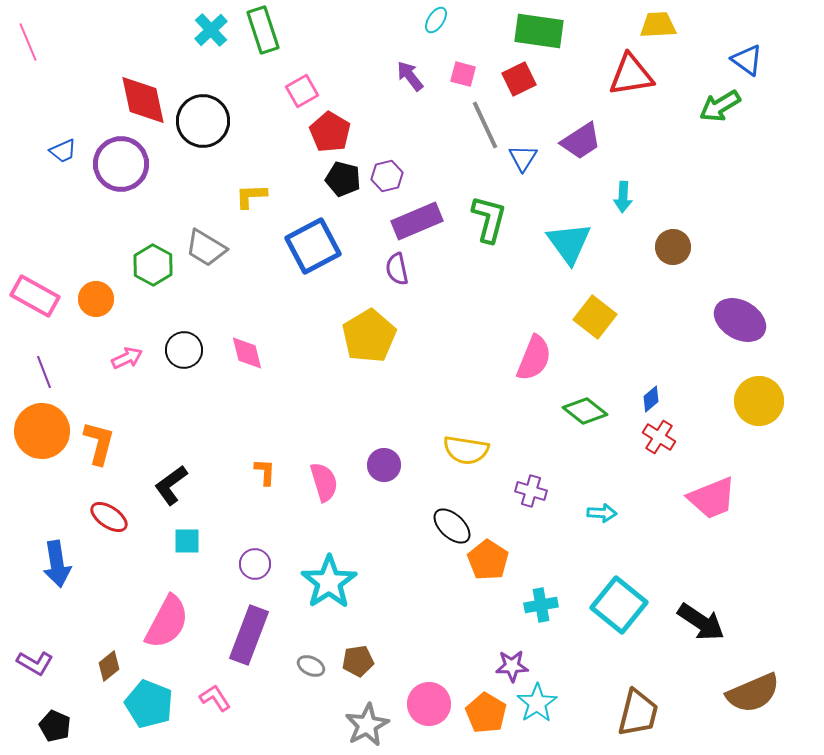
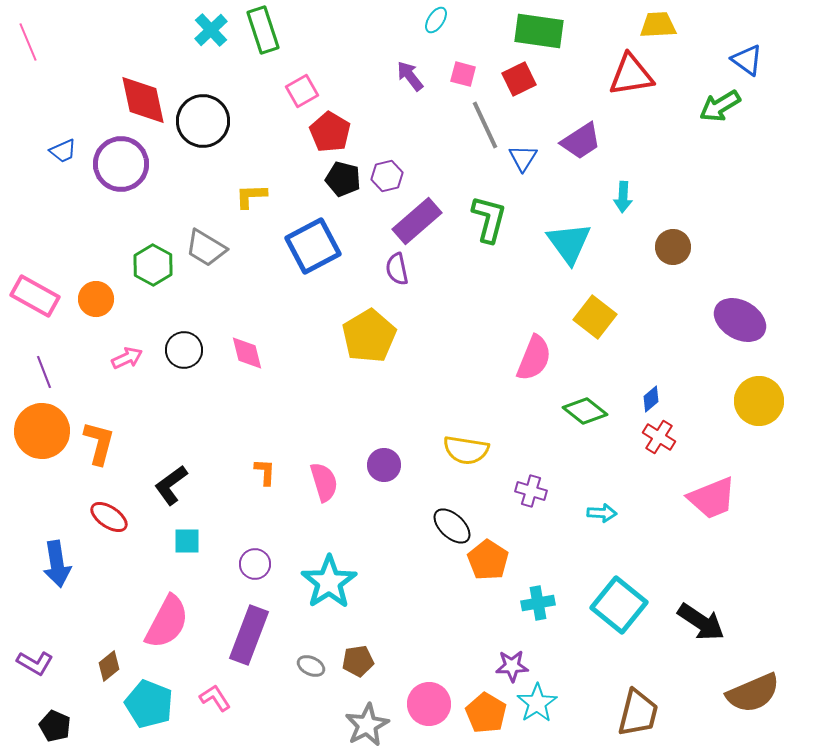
purple rectangle at (417, 221): rotated 18 degrees counterclockwise
cyan cross at (541, 605): moved 3 px left, 2 px up
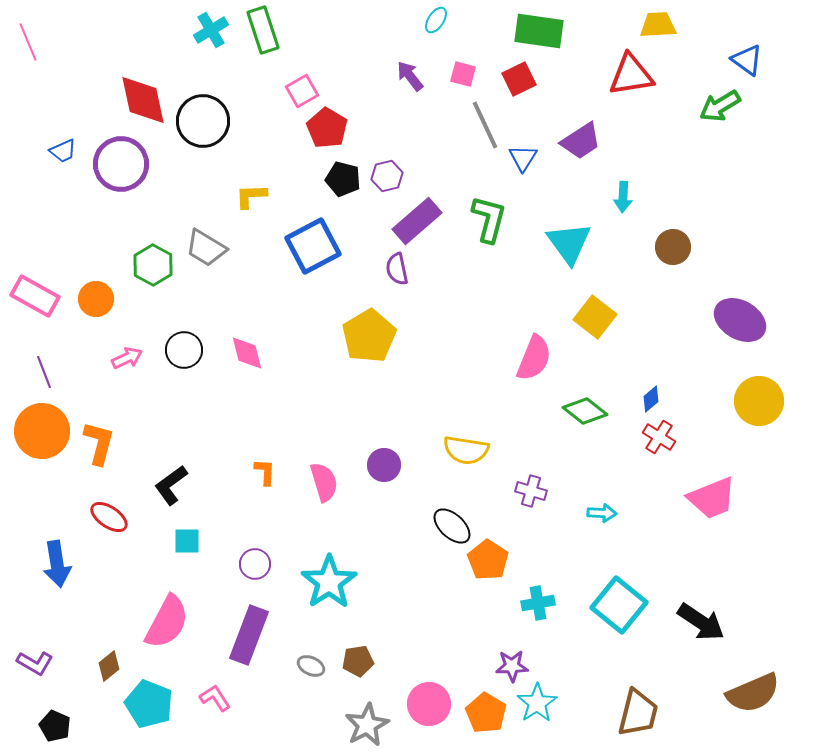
cyan cross at (211, 30): rotated 12 degrees clockwise
red pentagon at (330, 132): moved 3 px left, 4 px up
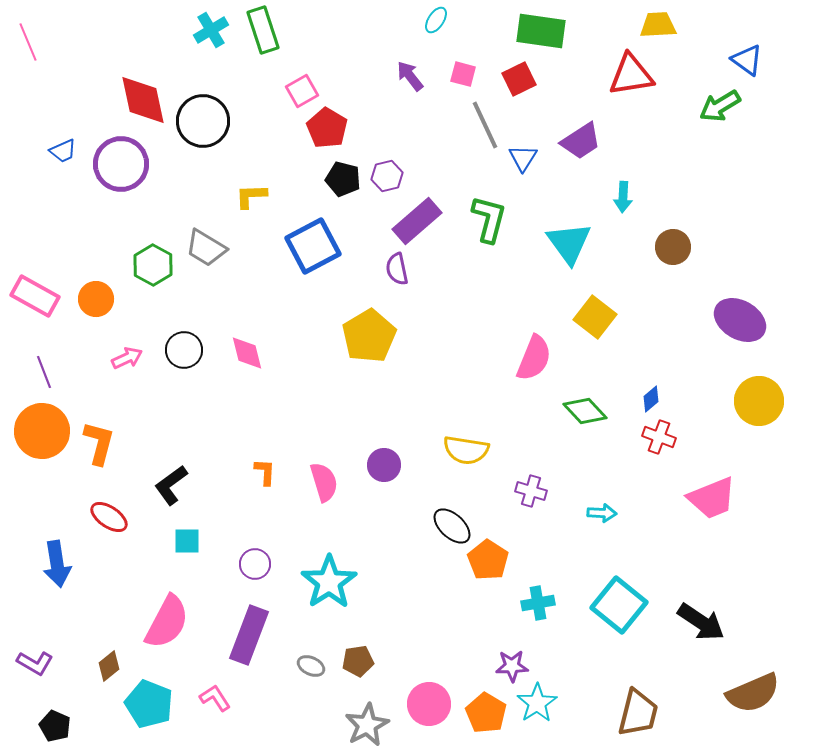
green rectangle at (539, 31): moved 2 px right
green diamond at (585, 411): rotated 9 degrees clockwise
red cross at (659, 437): rotated 12 degrees counterclockwise
